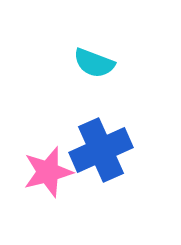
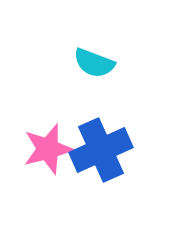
pink star: moved 23 px up
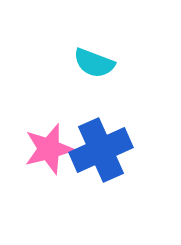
pink star: moved 1 px right
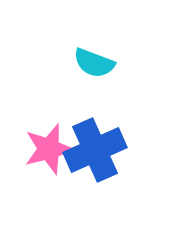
blue cross: moved 6 px left
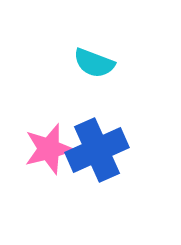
blue cross: moved 2 px right
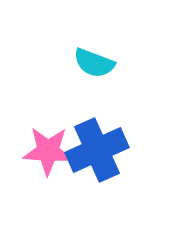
pink star: moved 1 px left, 2 px down; rotated 18 degrees clockwise
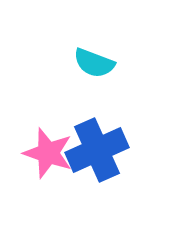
pink star: moved 2 px down; rotated 15 degrees clockwise
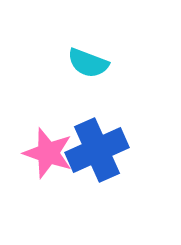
cyan semicircle: moved 6 px left
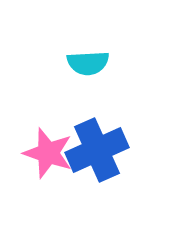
cyan semicircle: rotated 24 degrees counterclockwise
